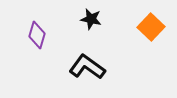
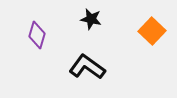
orange square: moved 1 px right, 4 px down
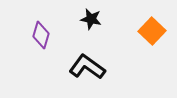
purple diamond: moved 4 px right
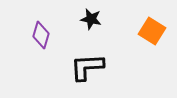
orange square: rotated 12 degrees counterclockwise
black L-shape: rotated 39 degrees counterclockwise
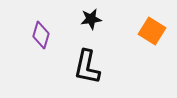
black star: rotated 20 degrees counterclockwise
black L-shape: rotated 75 degrees counterclockwise
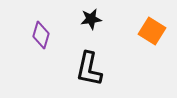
black L-shape: moved 2 px right, 2 px down
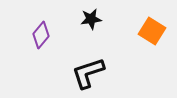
purple diamond: rotated 24 degrees clockwise
black L-shape: moved 1 px left, 4 px down; rotated 60 degrees clockwise
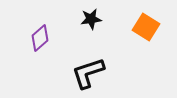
orange square: moved 6 px left, 4 px up
purple diamond: moved 1 px left, 3 px down; rotated 8 degrees clockwise
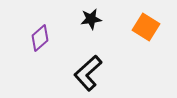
black L-shape: rotated 24 degrees counterclockwise
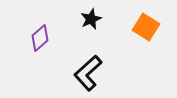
black star: rotated 15 degrees counterclockwise
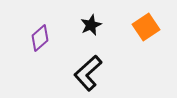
black star: moved 6 px down
orange square: rotated 24 degrees clockwise
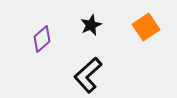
purple diamond: moved 2 px right, 1 px down
black L-shape: moved 2 px down
